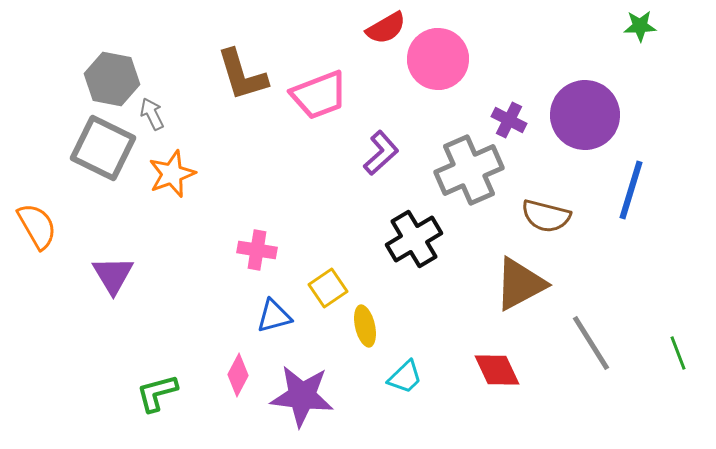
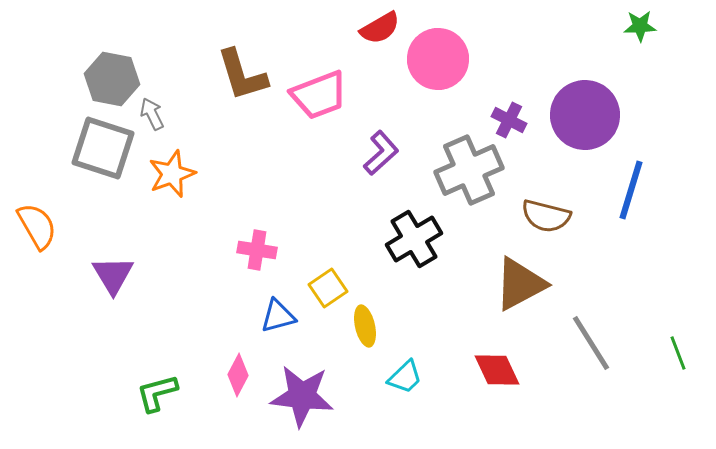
red semicircle: moved 6 px left
gray square: rotated 8 degrees counterclockwise
blue triangle: moved 4 px right
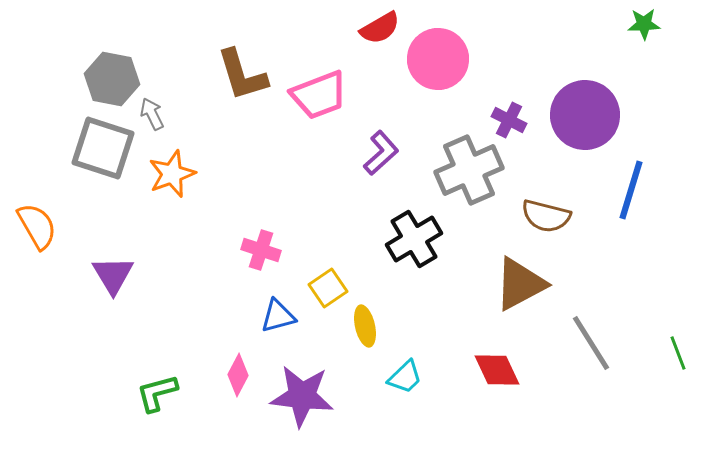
green star: moved 4 px right, 2 px up
pink cross: moved 4 px right; rotated 9 degrees clockwise
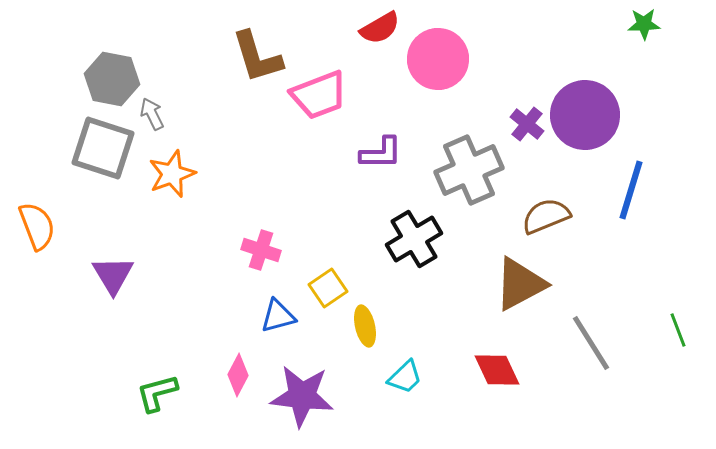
brown L-shape: moved 15 px right, 18 px up
purple cross: moved 18 px right, 4 px down; rotated 12 degrees clockwise
purple L-shape: rotated 42 degrees clockwise
brown semicircle: rotated 144 degrees clockwise
orange semicircle: rotated 9 degrees clockwise
green line: moved 23 px up
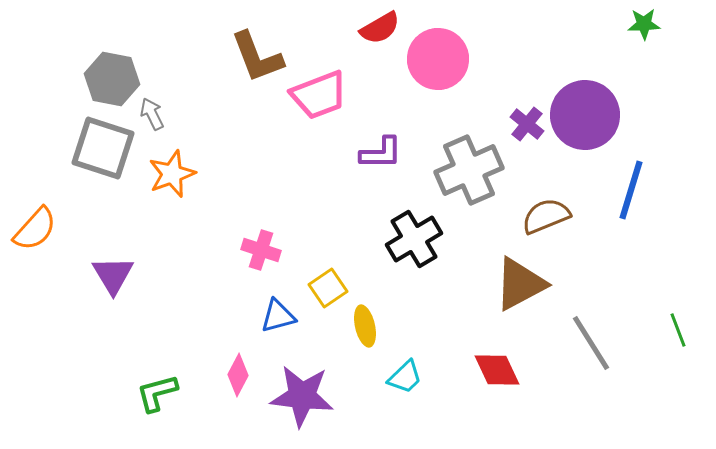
brown L-shape: rotated 4 degrees counterclockwise
orange semicircle: moved 2 px left, 3 px down; rotated 63 degrees clockwise
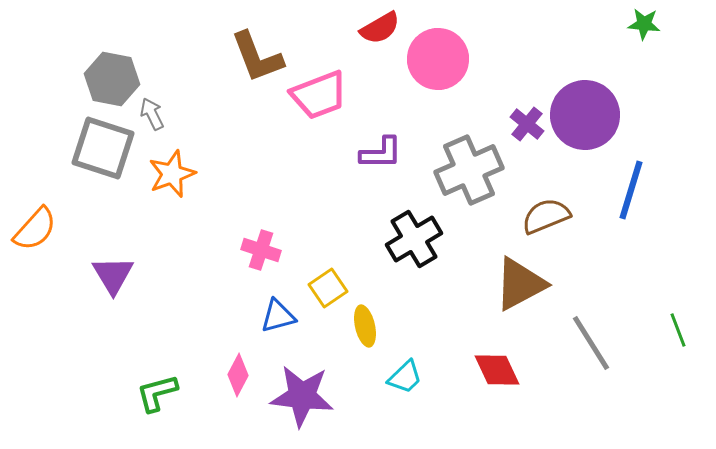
green star: rotated 8 degrees clockwise
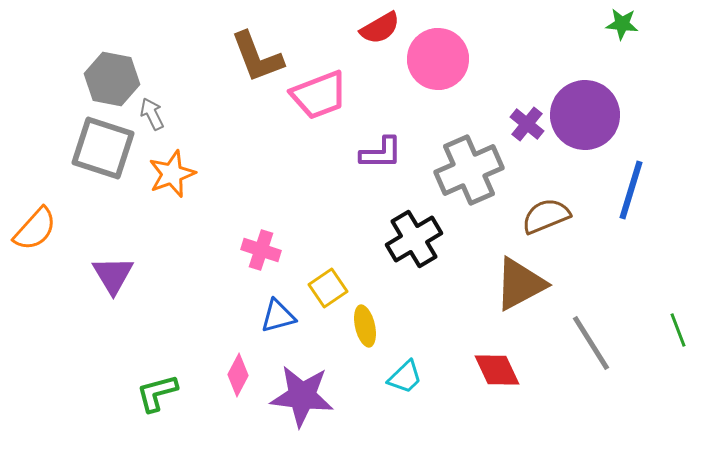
green star: moved 22 px left
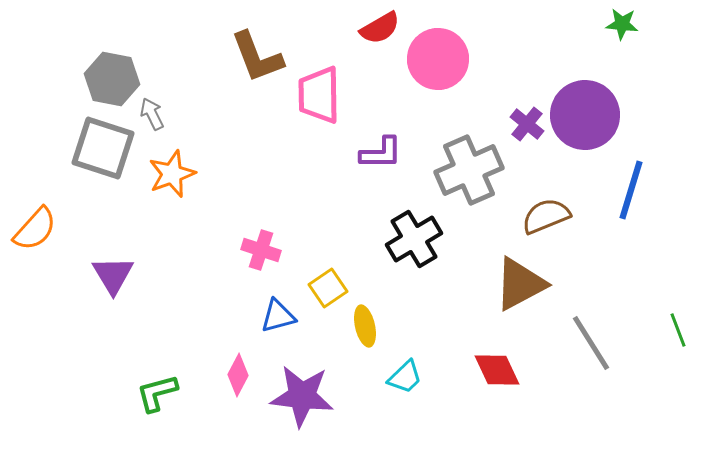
pink trapezoid: rotated 110 degrees clockwise
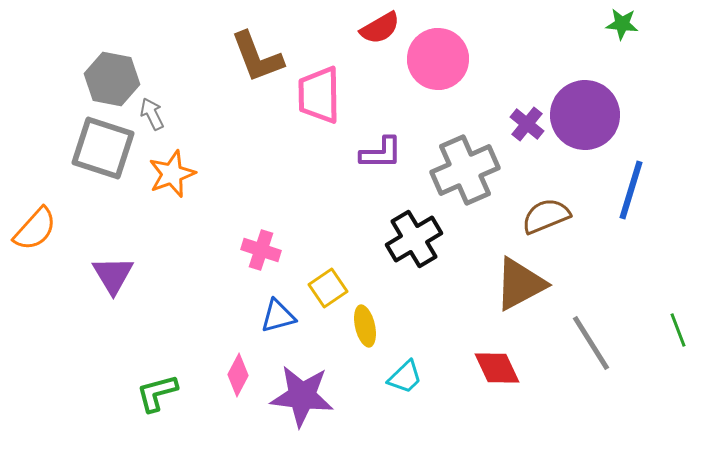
gray cross: moved 4 px left
red diamond: moved 2 px up
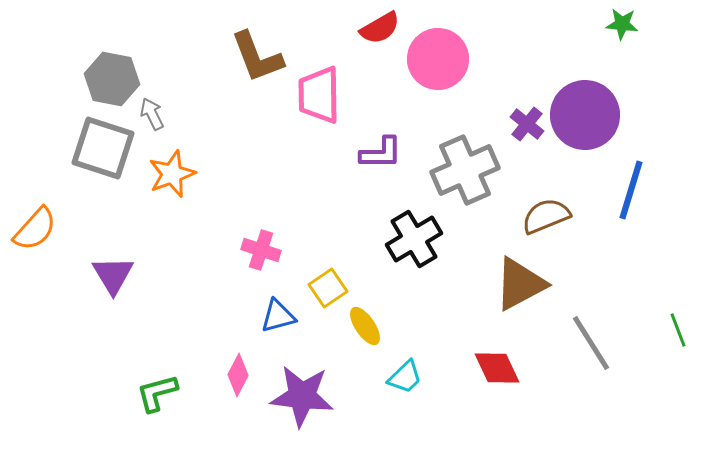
yellow ellipse: rotated 21 degrees counterclockwise
